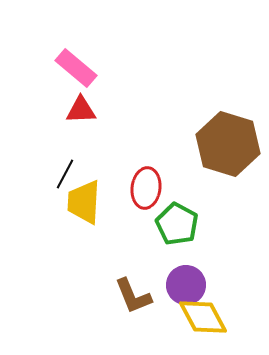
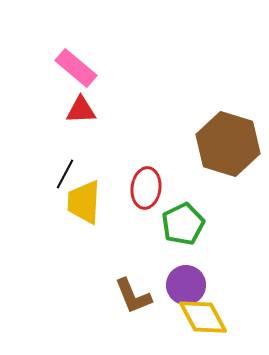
green pentagon: moved 6 px right; rotated 18 degrees clockwise
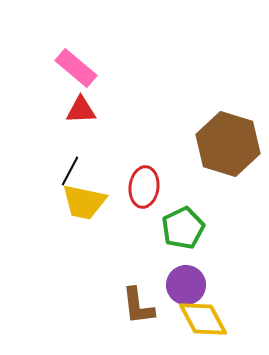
black line: moved 5 px right, 3 px up
red ellipse: moved 2 px left, 1 px up
yellow trapezoid: rotated 81 degrees counterclockwise
green pentagon: moved 4 px down
brown L-shape: moved 5 px right, 10 px down; rotated 15 degrees clockwise
yellow diamond: moved 2 px down
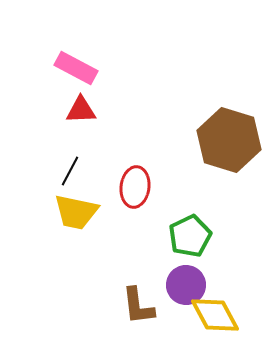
pink rectangle: rotated 12 degrees counterclockwise
brown hexagon: moved 1 px right, 4 px up
red ellipse: moved 9 px left
yellow trapezoid: moved 8 px left, 10 px down
green pentagon: moved 7 px right, 8 px down
yellow diamond: moved 12 px right, 4 px up
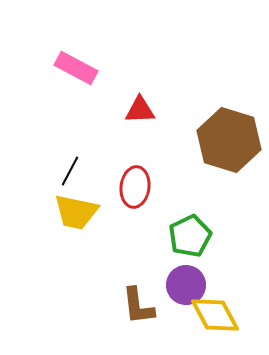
red triangle: moved 59 px right
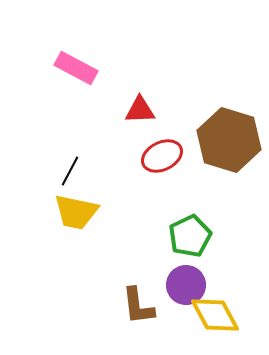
red ellipse: moved 27 px right, 31 px up; rotated 57 degrees clockwise
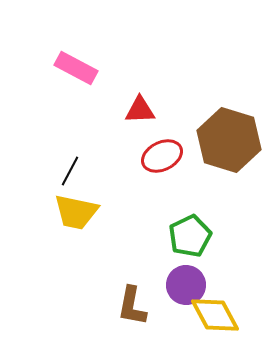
brown L-shape: moved 6 px left; rotated 18 degrees clockwise
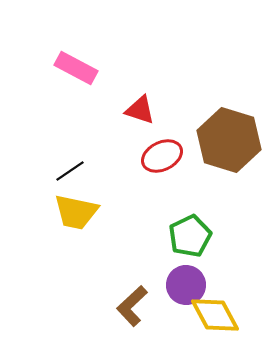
red triangle: rotated 20 degrees clockwise
black line: rotated 28 degrees clockwise
brown L-shape: rotated 36 degrees clockwise
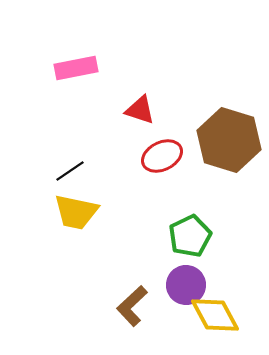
pink rectangle: rotated 39 degrees counterclockwise
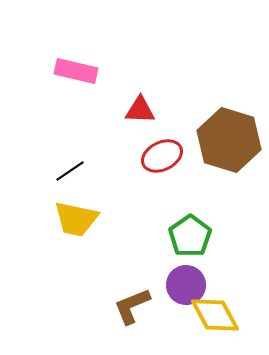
pink rectangle: moved 3 px down; rotated 24 degrees clockwise
red triangle: rotated 16 degrees counterclockwise
yellow trapezoid: moved 7 px down
green pentagon: rotated 9 degrees counterclockwise
brown L-shape: rotated 21 degrees clockwise
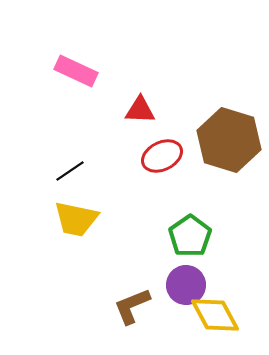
pink rectangle: rotated 12 degrees clockwise
